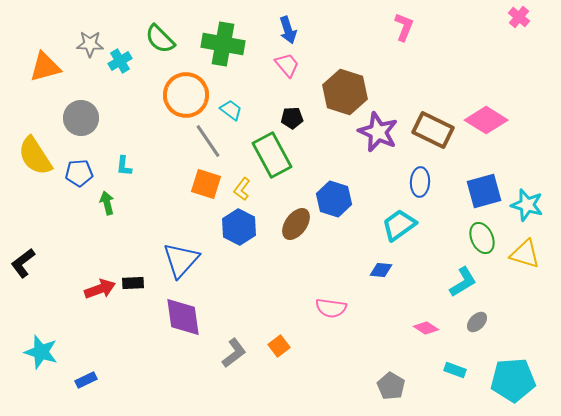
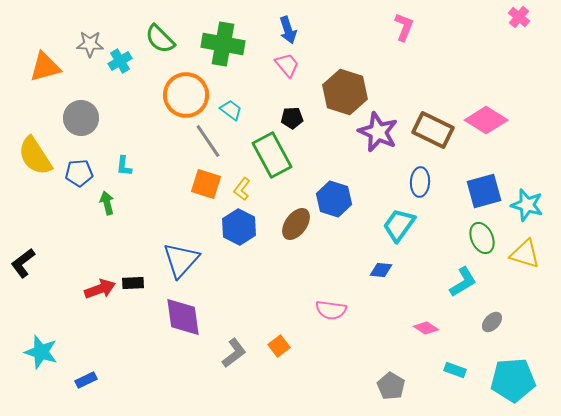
cyan trapezoid at (399, 225): rotated 18 degrees counterclockwise
pink semicircle at (331, 308): moved 2 px down
gray ellipse at (477, 322): moved 15 px right
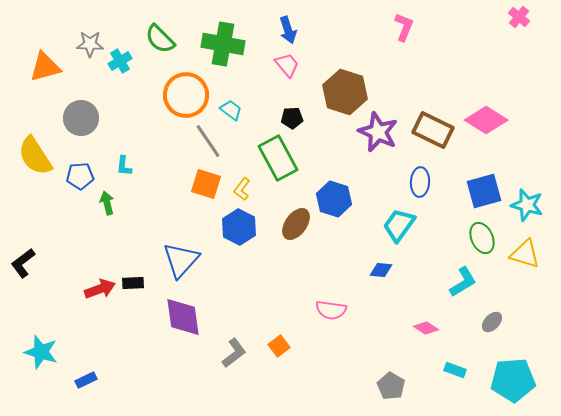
green rectangle at (272, 155): moved 6 px right, 3 px down
blue pentagon at (79, 173): moved 1 px right, 3 px down
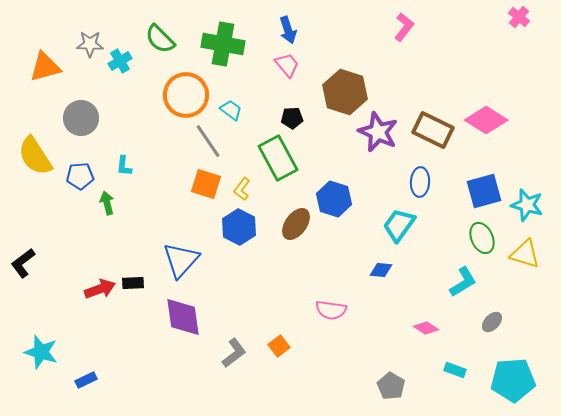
pink L-shape at (404, 27): rotated 16 degrees clockwise
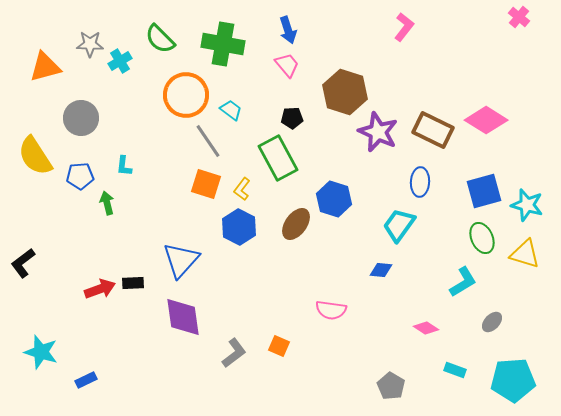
orange square at (279, 346): rotated 30 degrees counterclockwise
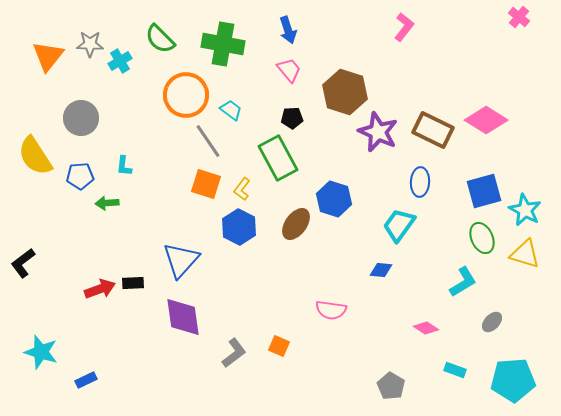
pink trapezoid at (287, 65): moved 2 px right, 5 px down
orange triangle at (45, 67): moved 3 px right, 11 px up; rotated 36 degrees counterclockwise
green arrow at (107, 203): rotated 80 degrees counterclockwise
cyan star at (527, 205): moved 2 px left, 5 px down; rotated 12 degrees clockwise
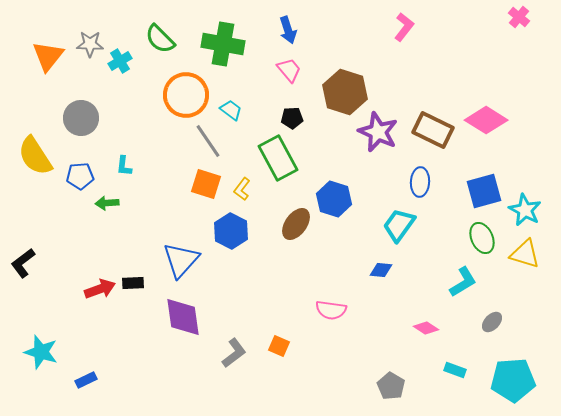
blue hexagon at (239, 227): moved 8 px left, 4 px down
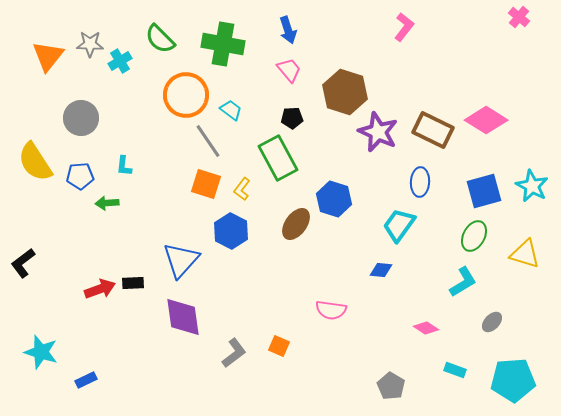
yellow semicircle at (35, 156): moved 6 px down
cyan star at (525, 210): moved 7 px right, 24 px up
green ellipse at (482, 238): moved 8 px left, 2 px up; rotated 52 degrees clockwise
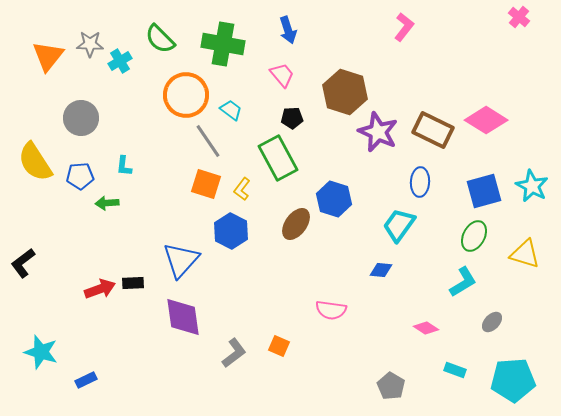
pink trapezoid at (289, 70): moved 7 px left, 5 px down
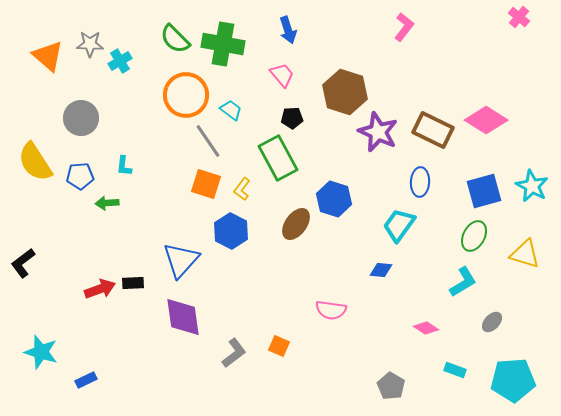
green semicircle at (160, 39): moved 15 px right
orange triangle at (48, 56): rotated 28 degrees counterclockwise
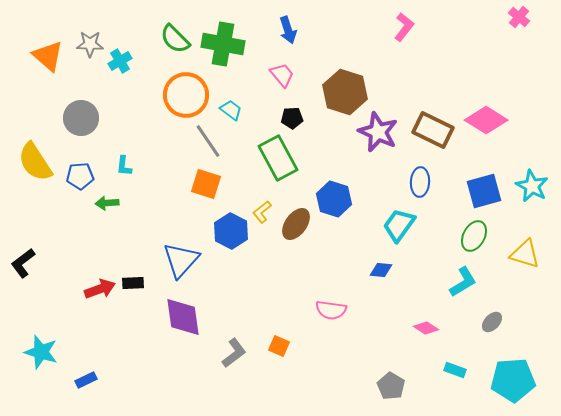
yellow L-shape at (242, 189): moved 20 px right, 23 px down; rotated 15 degrees clockwise
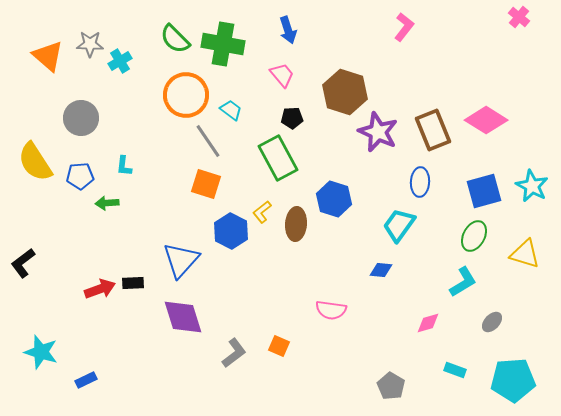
brown rectangle at (433, 130): rotated 42 degrees clockwise
brown ellipse at (296, 224): rotated 32 degrees counterclockwise
purple diamond at (183, 317): rotated 9 degrees counterclockwise
pink diamond at (426, 328): moved 2 px right, 5 px up; rotated 50 degrees counterclockwise
